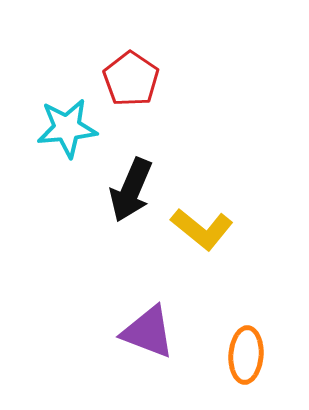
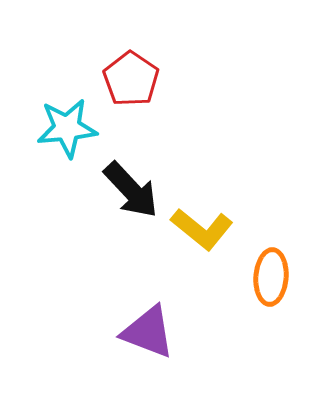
black arrow: rotated 66 degrees counterclockwise
orange ellipse: moved 25 px right, 78 px up
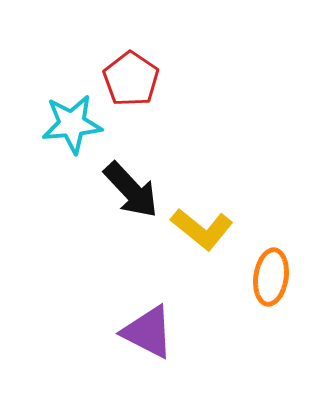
cyan star: moved 5 px right, 4 px up
orange ellipse: rotated 4 degrees clockwise
purple triangle: rotated 6 degrees clockwise
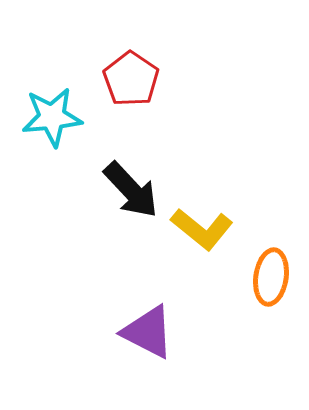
cyan star: moved 20 px left, 7 px up
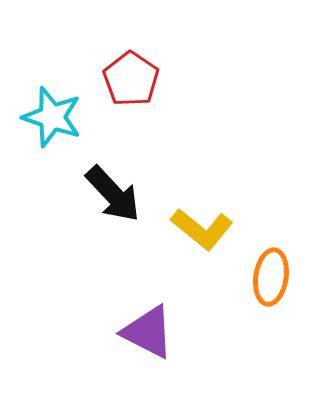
cyan star: rotated 24 degrees clockwise
black arrow: moved 18 px left, 4 px down
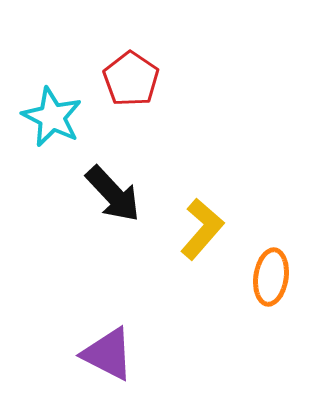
cyan star: rotated 8 degrees clockwise
yellow L-shape: rotated 88 degrees counterclockwise
purple triangle: moved 40 px left, 22 px down
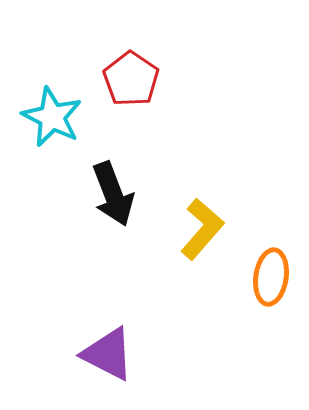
black arrow: rotated 22 degrees clockwise
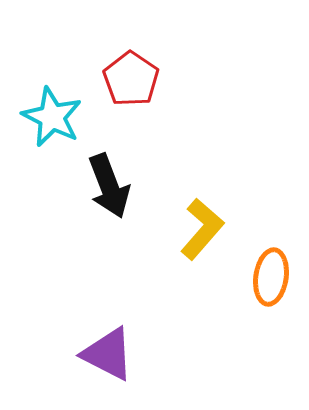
black arrow: moved 4 px left, 8 px up
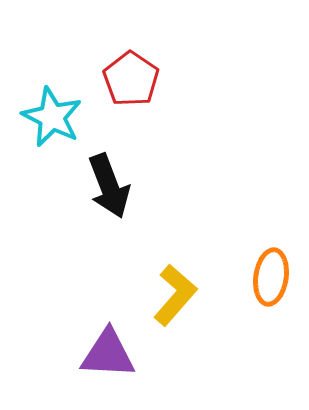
yellow L-shape: moved 27 px left, 66 px down
purple triangle: rotated 24 degrees counterclockwise
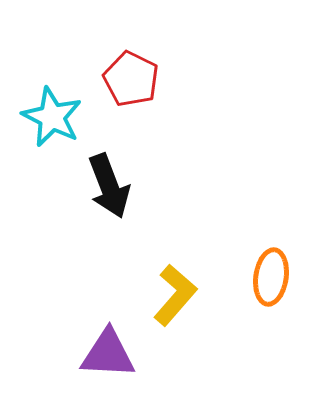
red pentagon: rotated 8 degrees counterclockwise
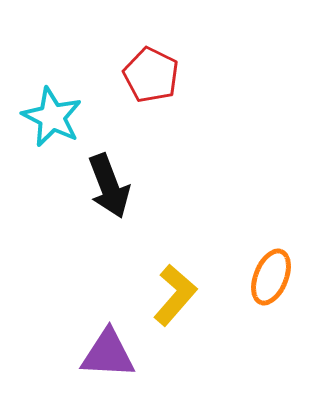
red pentagon: moved 20 px right, 4 px up
orange ellipse: rotated 14 degrees clockwise
